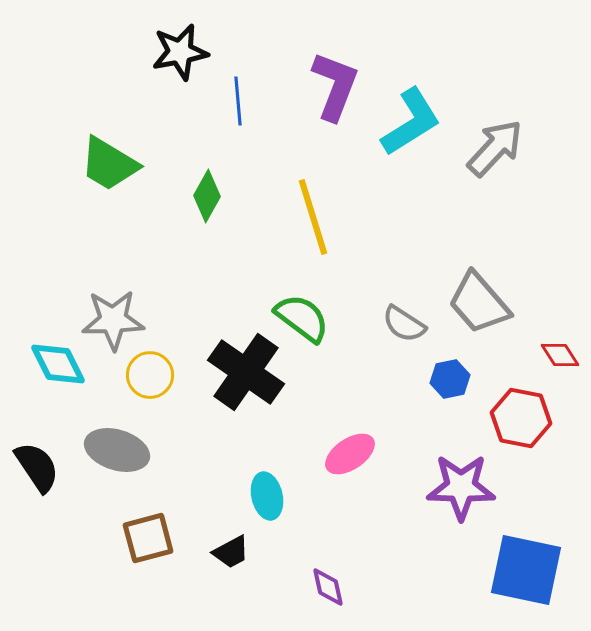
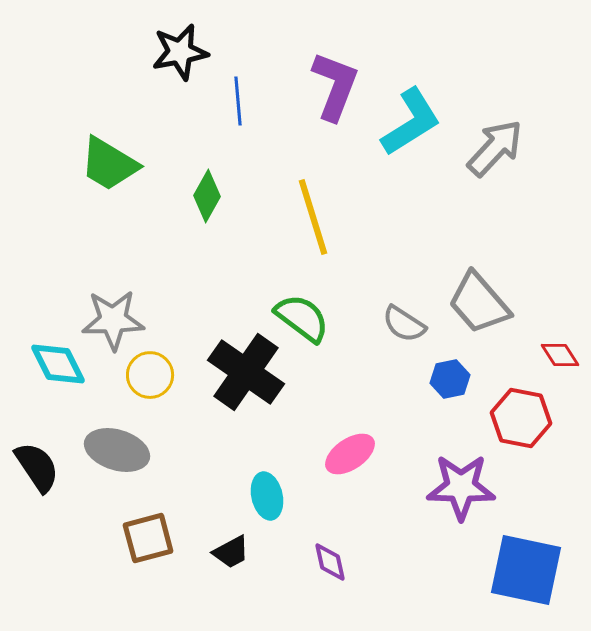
purple diamond: moved 2 px right, 25 px up
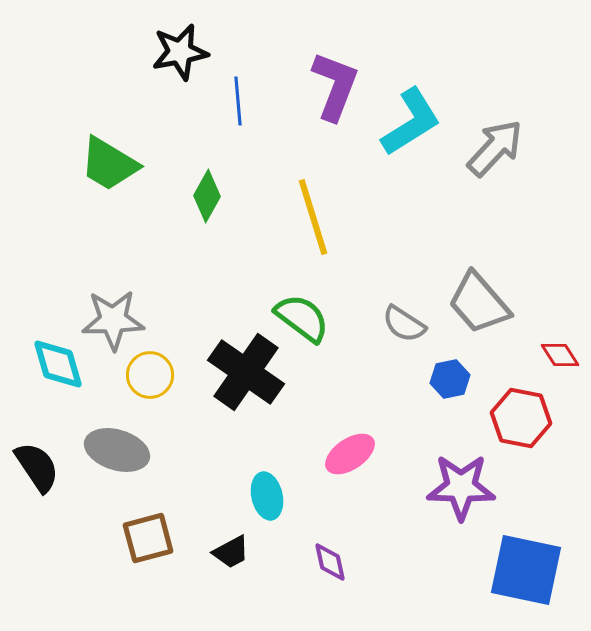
cyan diamond: rotated 10 degrees clockwise
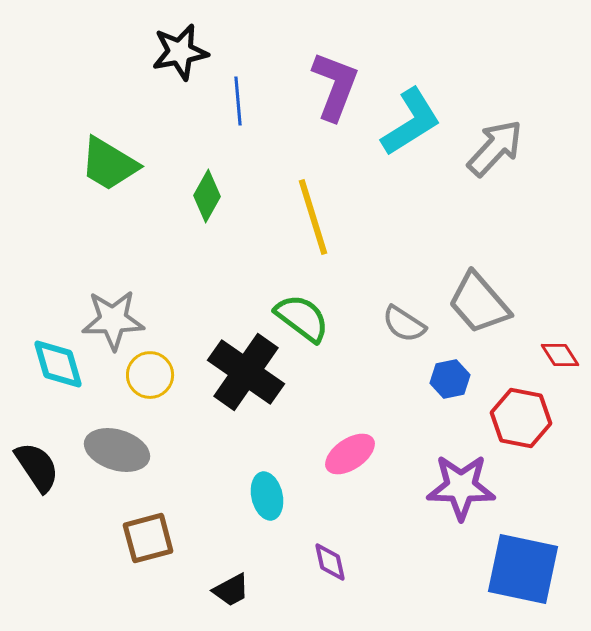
black trapezoid: moved 38 px down
blue square: moved 3 px left, 1 px up
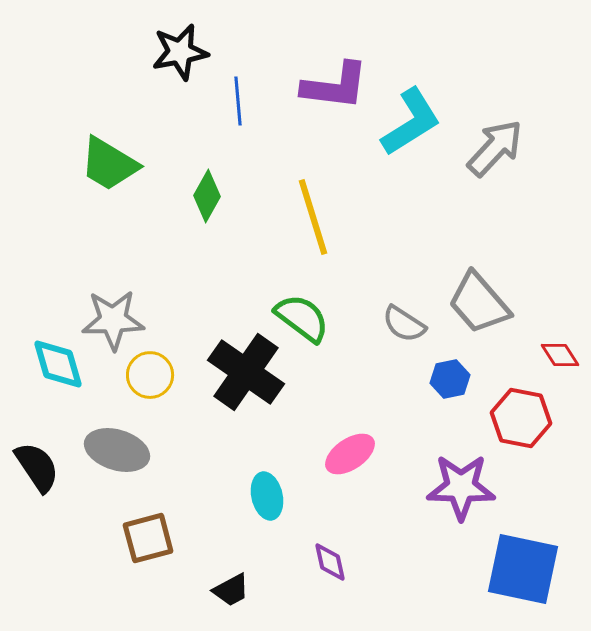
purple L-shape: rotated 76 degrees clockwise
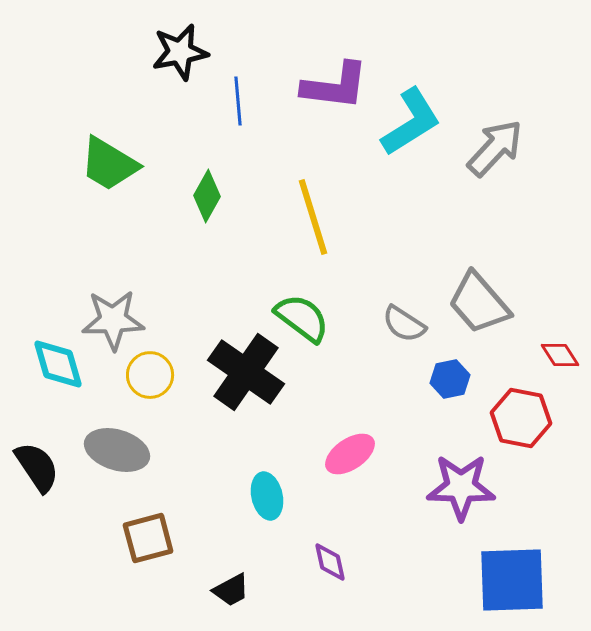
blue square: moved 11 px left, 11 px down; rotated 14 degrees counterclockwise
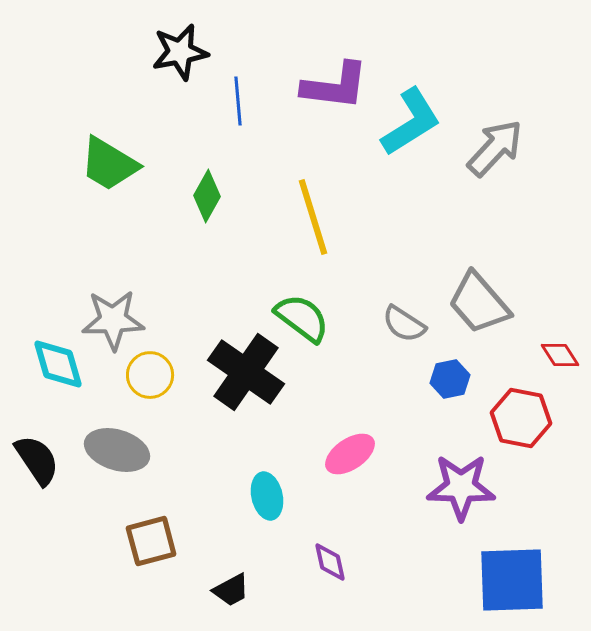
black semicircle: moved 7 px up
brown square: moved 3 px right, 3 px down
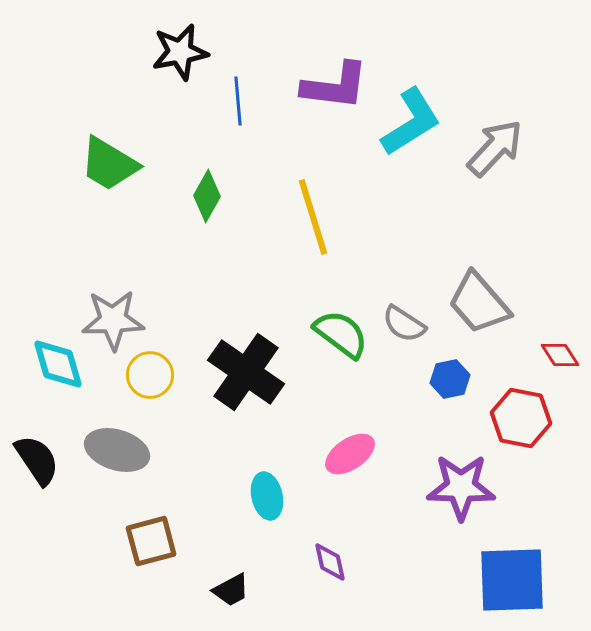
green semicircle: moved 39 px right, 16 px down
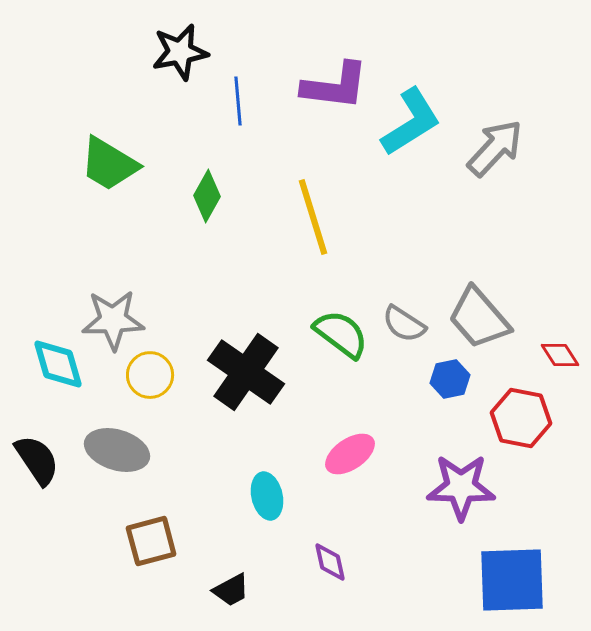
gray trapezoid: moved 15 px down
